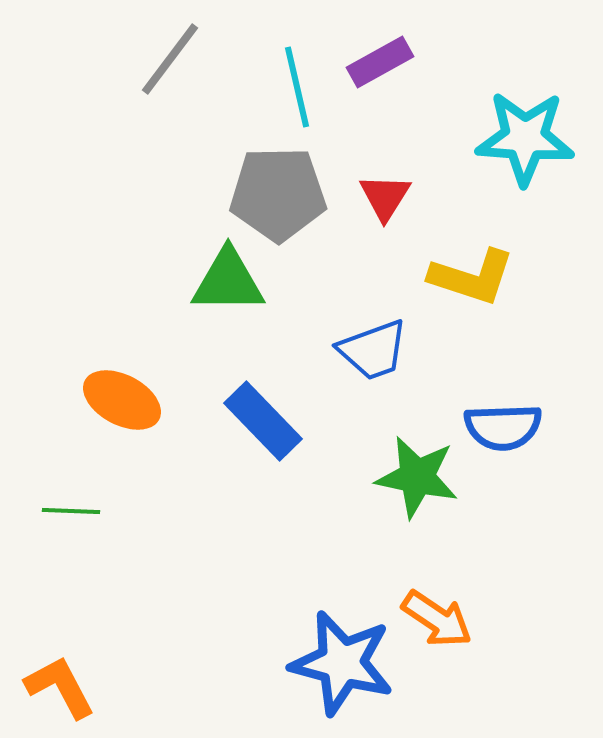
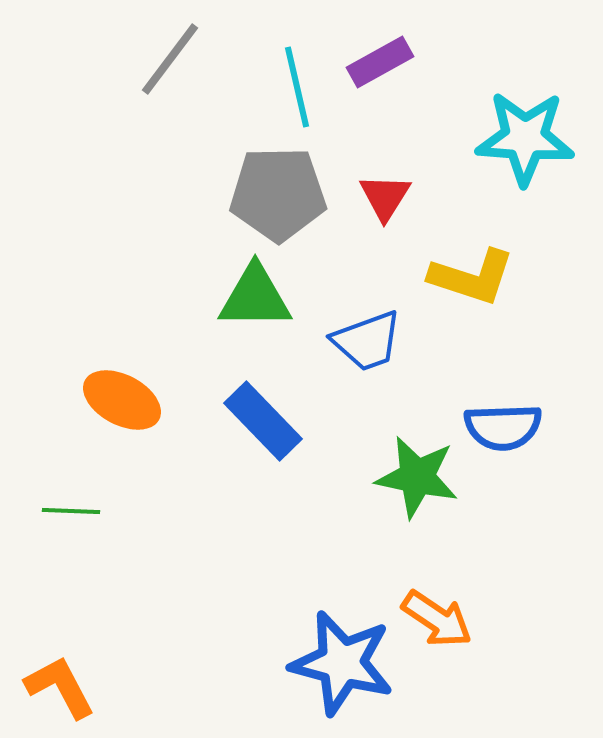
green triangle: moved 27 px right, 16 px down
blue trapezoid: moved 6 px left, 9 px up
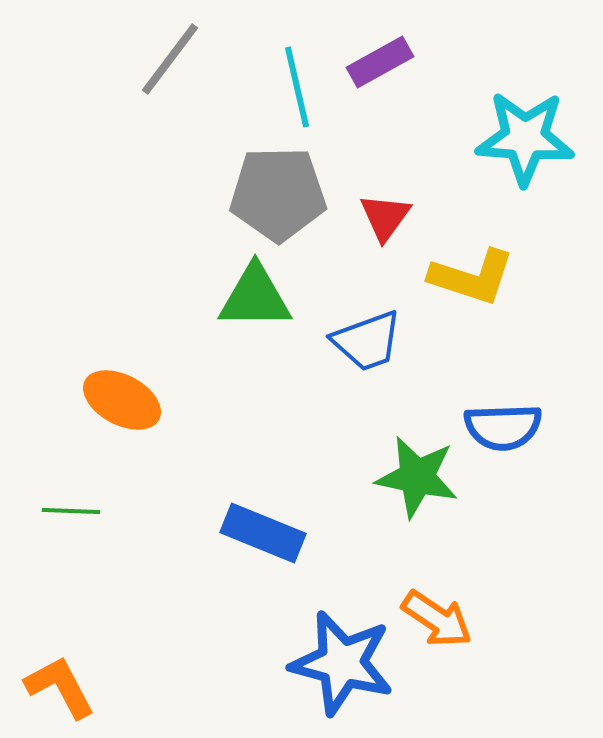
red triangle: moved 20 px down; rotated 4 degrees clockwise
blue rectangle: moved 112 px down; rotated 24 degrees counterclockwise
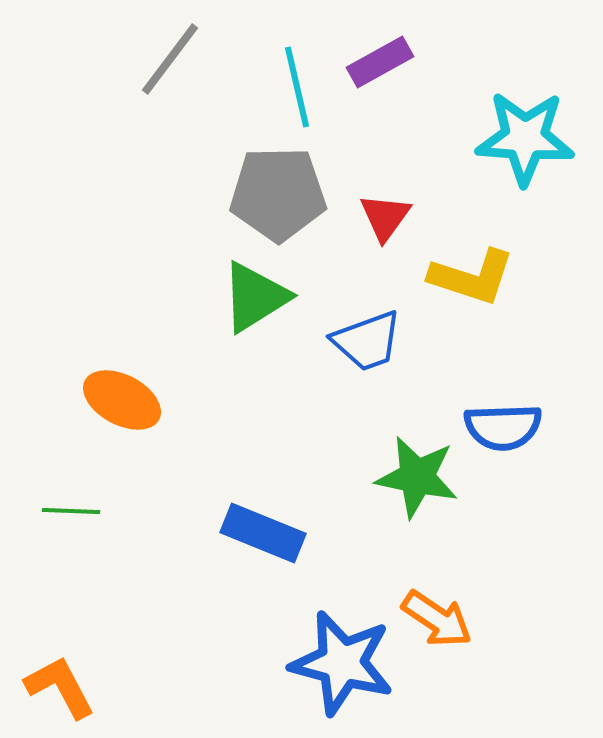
green triangle: rotated 32 degrees counterclockwise
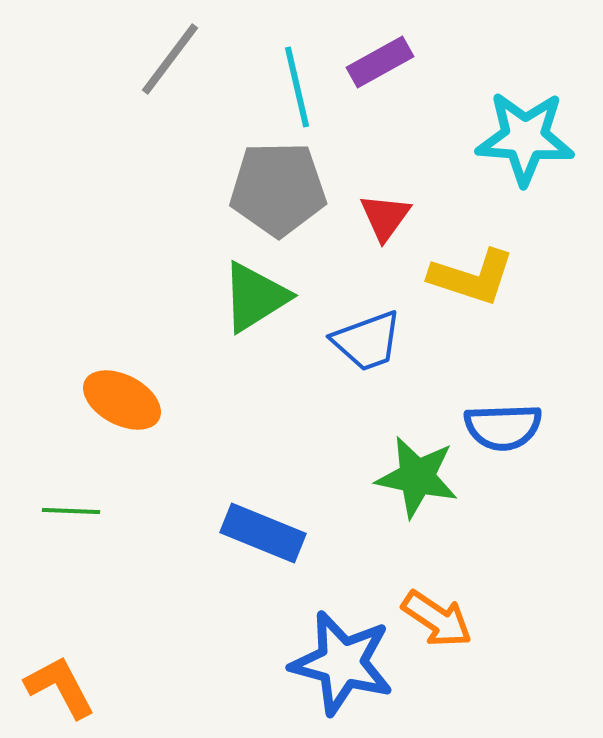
gray pentagon: moved 5 px up
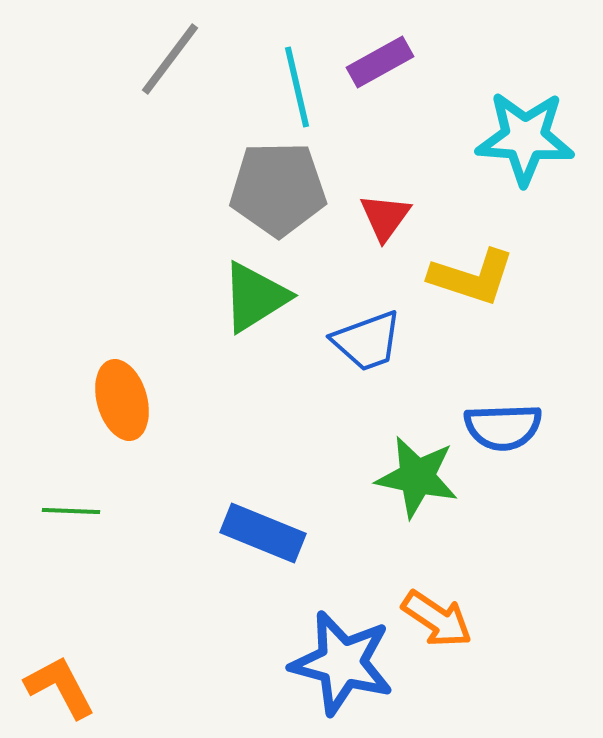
orange ellipse: rotated 46 degrees clockwise
